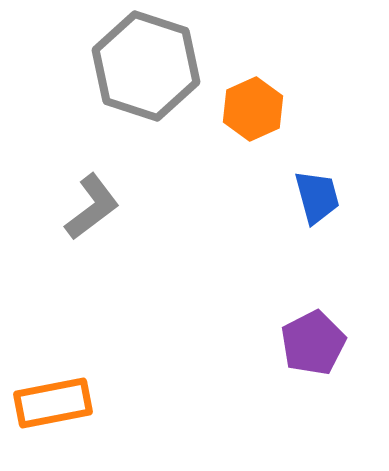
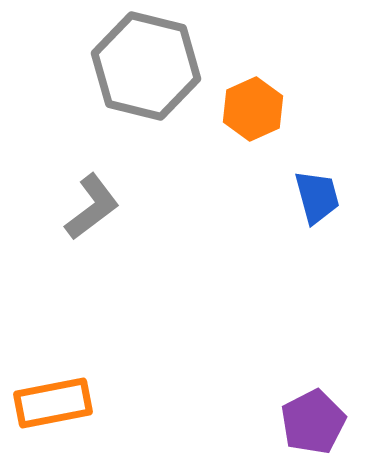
gray hexagon: rotated 4 degrees counterclockwise
purple pentagon: moved 79 px down
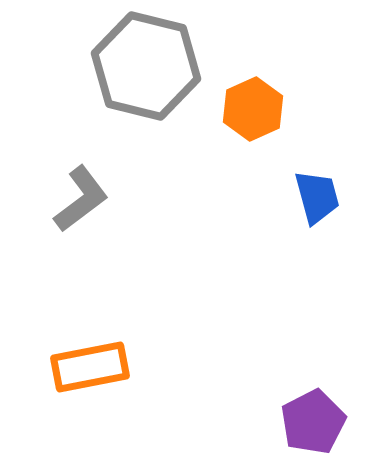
gray L-shape: moved 11 px left, 8 px up
orange rectangle: moved 37 px right, 36 px up
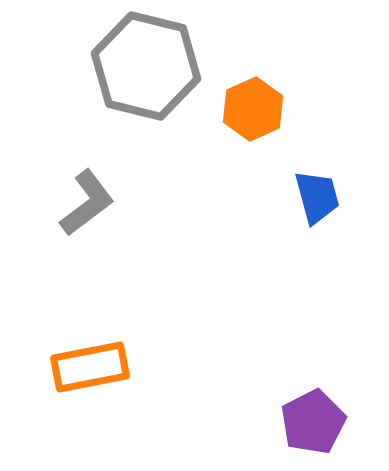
gray L-shape: moved 6 px right, 4 px down
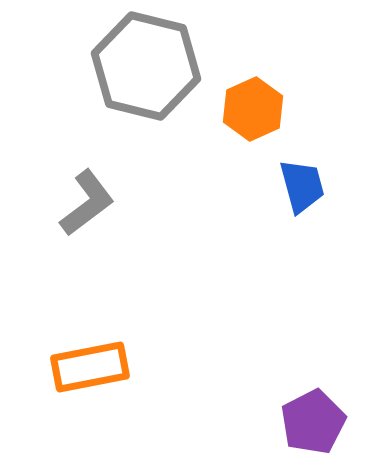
blue trapezoid: moved 15 px left, 11 px up
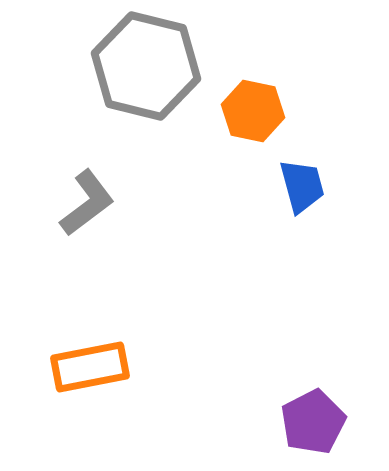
orange hexagon: moved 2 px down; rotated 24 degrees counterclockwise
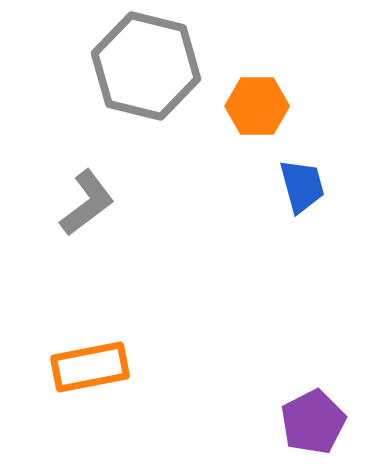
orange hexagon: moved 4 px right, 5 px up; rotated 12 degrees counterclockwise
